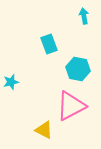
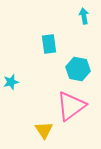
cyan rectangle: rotated 12 degrees clockwise
pink triangle: rotated 8 degrees counterclockwise
yellow triangle: rotated 30 degrees clockwise
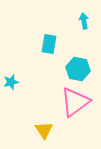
cyan arrow: moved 5 px down
cyan rectangle: rotated 18 degrees clockwise
pink triangle: moved 4 px right, 4 px up
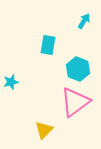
cyan arrow: rotated 42 degrees clockwise
cyan rectangle: moved 1 px left, 1 px down
cyan hexagon: rotated 10 degrees clockwise
yellow triangle: rotated 18 degrees clockwise
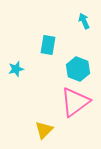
cyan arrow: rotated 56 degrees counterclockwise
cyan star: moved 5 px right, 13 px up
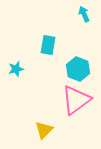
cyan arrow: moved 7 px up
pink triangle: moved 1 px right, 2 px up
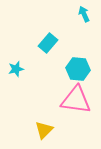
cyan rectangle: moved 2 px up; rotated 30 degrees clockwise
cyan hexagon: rotated 15 degrees counterclockwise
pink triangle: rotated 44 degrees clockwise
